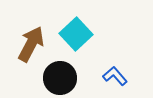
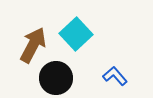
brown arrow: moved 2 px right, 1 px down
black circle: moved 4 px left
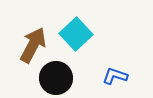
blue L-shape: rotated 30 degrees counterclockwise
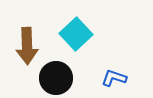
brown arrow: moved 6 px left, 1 px down; rotated 150 degrees clockwise
blue L-shape: moved 1 px left, 2 px down
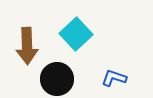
black circle: moved 1 px right, 1 px down
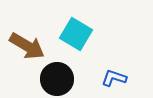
cyan square: rotated 16 degrees counterclockwise
brown arrow: rotated 57 degrees counterclockwise
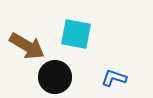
cyan square: rotated 20 degrees counterclockwise
black circle: moved 2 px left, 2 px up
